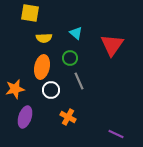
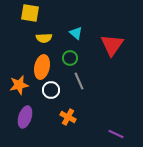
orange star: moved 4 px right, 4 px up
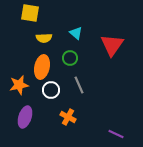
gray line: moved 4 px down
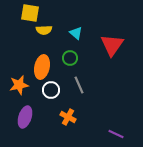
yellow semicircle: moved 8 px up
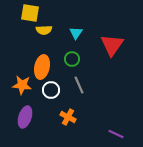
cyan triangle: rotated 24 degrees clockwise
green circle: moved 2 px right, 1 px down
orange star: moved 3 px right; rotated 18 degrees clockwise
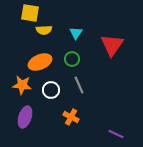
orange ellipse: moved 2 px left, 5 px up; rotated 55 degrees clockwise
orange cross: moved 3 px right
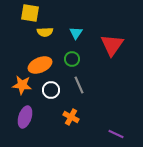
yellow semicircle: moved 1 px right, 2 px down
orange ellipse: moved 3 px down
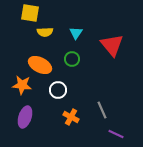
red triangle: rotated 15 degrees counterclockwise
orange ellipse: rotated 50 degrees clockwise
gray line: moved 23 px right, 25 px down
white circle: moved 7 px right
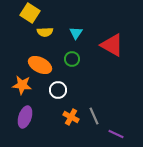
yellow square: rotated 24 degrees clockwise
red triangle: rotated 20 degrees counterclockwise
gray line: moved 8 px left, 6 px down
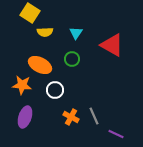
white circle: moved 3 px left
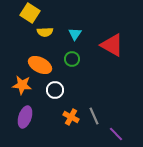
cyan triangle: moved 1 px left, 1 px down
purple line: rotated 21 degrees clockwise
